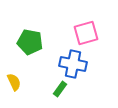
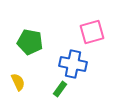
pink square: moved 6 px right, 1 px up
yellow semicircle: moved 4 px right
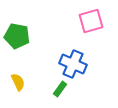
pink square: moved 1 px left, 11 px up
green pentagon: moved 13 px left, 6 px up
blue cross: rotated 12 degrees clockwise
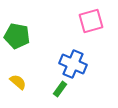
yellow semicircle: rotated 24 degrees counterclockwise
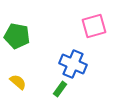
pink square: moved 3 px right, 5 px down
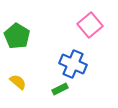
pink square: moved 4 px left, 1 px up; rotated 25 degrees counterclockwise
green pentagon: rotated 20 degrees clockwise
green rectangle: rotated 28 degrees clockwise
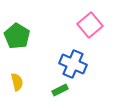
yellow semicircle: moved 1 px left; rotated 36 degrees clockwise
green rectangle: moved 1 px down
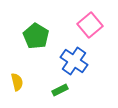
green pentagon: moved 19 px right
blue cross: moved 1 px right, 3 px up; rotated 12 degrees clockwise
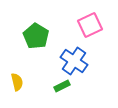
pink square: rotated 15 degrees clockwise
green rectangle: moved 2 px right, 4 px up
